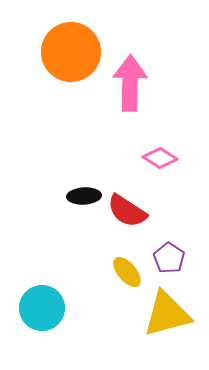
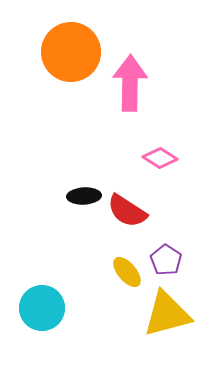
purple pentagon: moved 3 px left, 2 px down
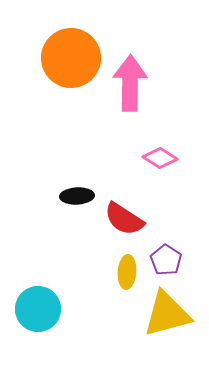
orange circle: moved 6 px down
black ellipse: moved 7 px left
red semicircle: moved 3 px left, 8 px down
yellow ellipse: rotated 44 degrees clockwise
cyan circle: moved 4 px left, 1 px down
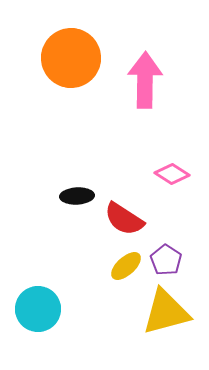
pink arrow: moved 15 px right, 3 px up
pink diamond: moved 12 px right, 16 px down
yellow ellipse: moved 1 px left, 6 px up; rotated 44 degrees clockwise
yellow triangle: moved 1 px left, 2 px up
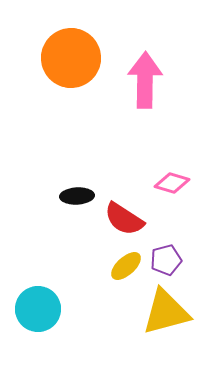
pink diamond: moved 9 px down; rotated 16 degrees counterclockwise
purple pentagon: rotated 24 degrees clockwise
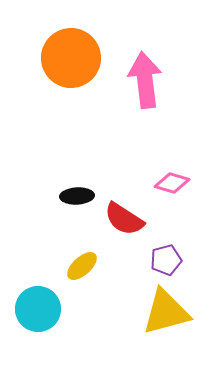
pink arrow: rotated 8 degrees counterclockwise
yellow ellipse: moved 44 px left
